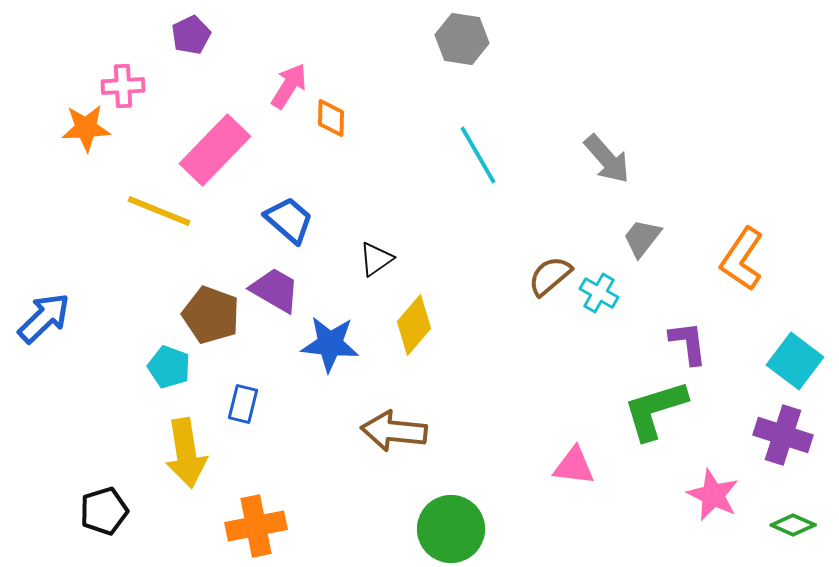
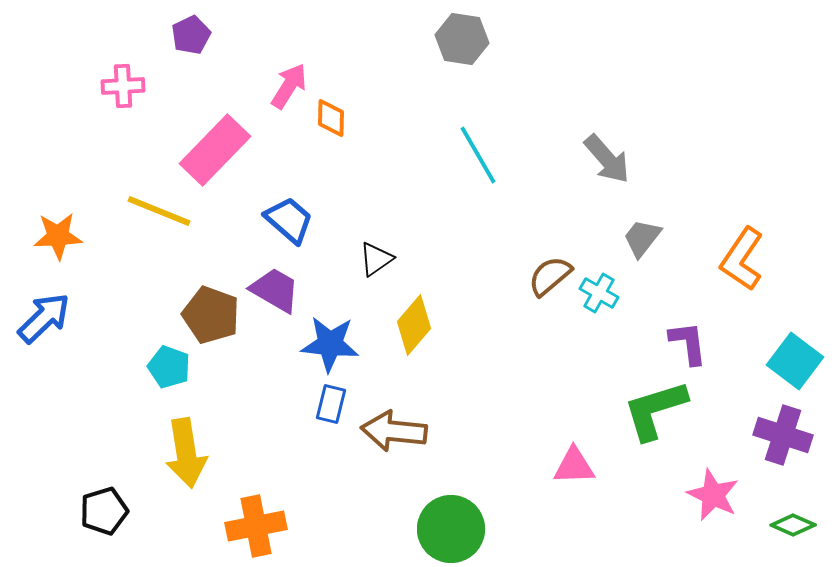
orange star: moved 28 px left, 108 px down
blue rectangle: moved 88 px right
pink triangle: rotated 9 degrees counterclockwise
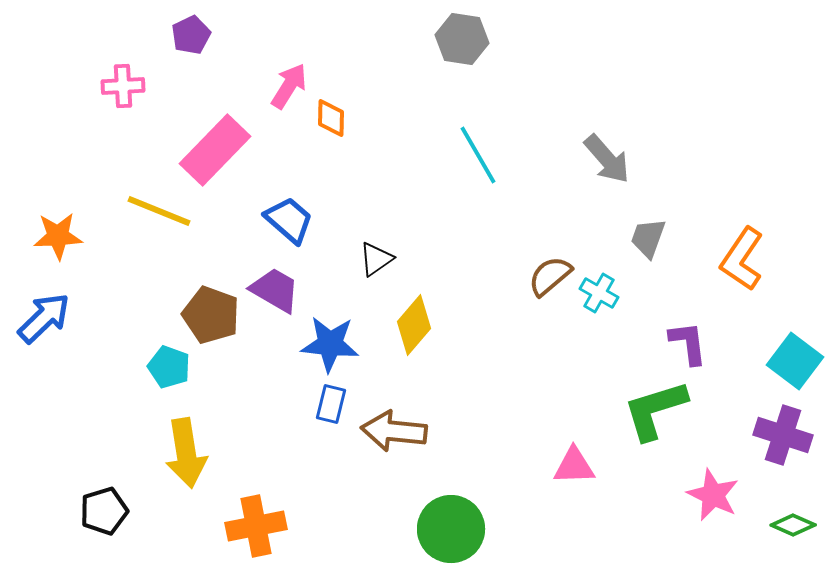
gray trapezoid: moved 6 px right; rotated 18 degrees counterclockwise
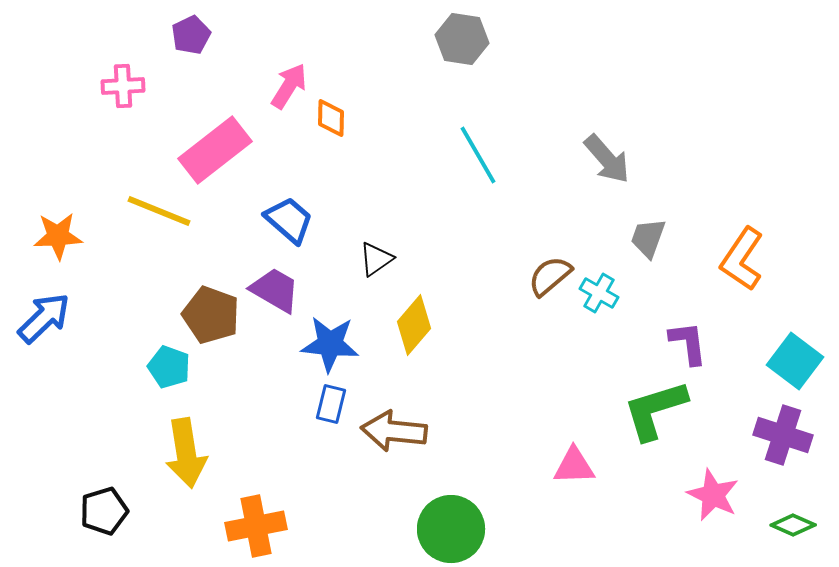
pink rectangle: rotated 8 degrees clockwise
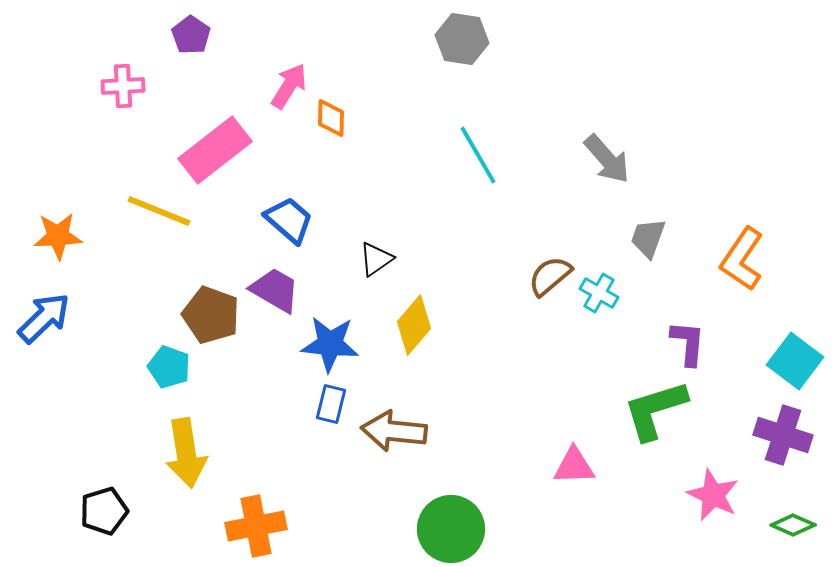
purple pentagon: rotated 12 degrees counterclockwise
purple L-shape: rotated 12 degrees clockwise
